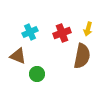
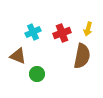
cyan cross: moved 3 px right
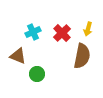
red cross: rotated 24 degrees counterclockwise
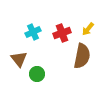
yellow arrow: rotated 24 degrees clockwise
red cross: rotated 24 degrees clockwise
brown triangle: moved 1 px right, 3 px down; rotated 30 degrees clockwise
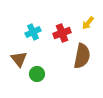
yellow arrow: moved 6 px up
